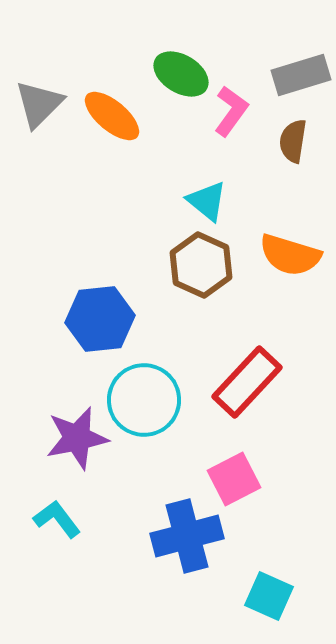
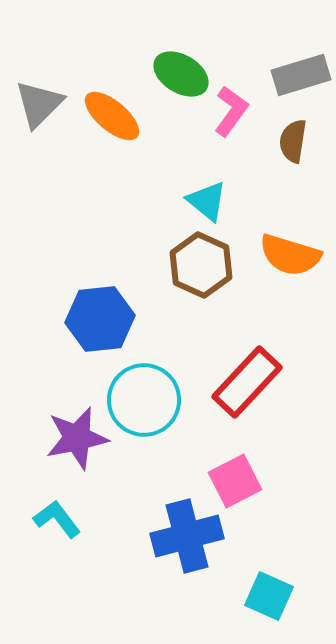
pink square: moved 1 px right, 2 px down
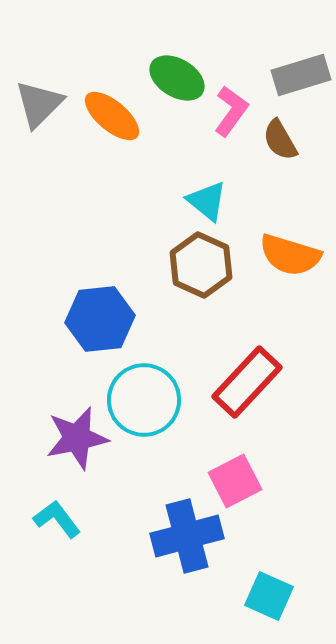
green ellipse: moved 4 px left, 4 px down
brown semicircle: moved 13 px left, 1 px up; rotated 39 degrees counterclockwise
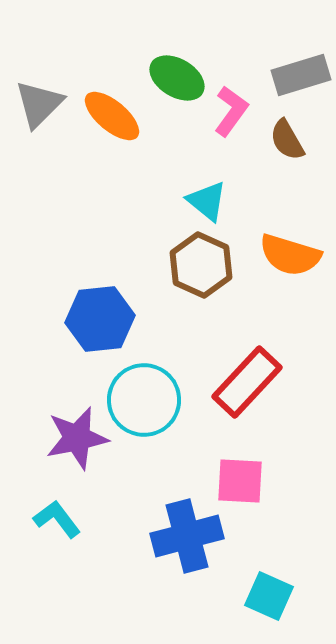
brown semicircle: moved 7 px right
pink square: moved 5 px right; rotated 30 degrees clockwise
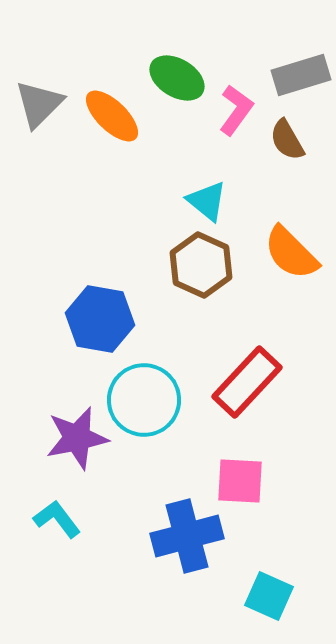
pink L-shape: moved 5 px right, 1 px up
orange ellipse: rotated 4 degrees clockwise
orange semicircle: moved 1 px right, 2 px up; rotated 28 degrees clockwise
blue hexagon: rotated 16 degrees clockwise
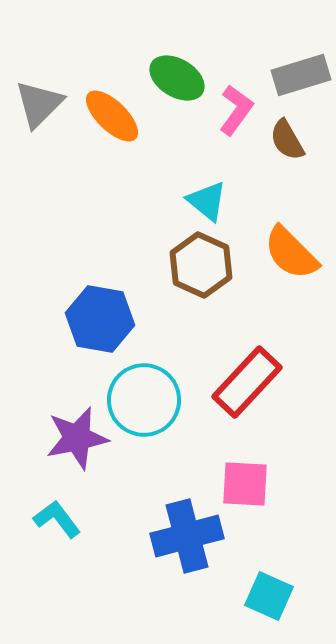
pink square: moved 5 px right, 3 px down
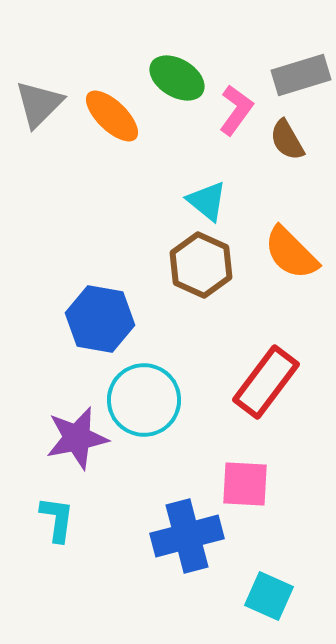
red rectangle: moved 19 px right; rotated 6 degrees counterclockwise
cyan L-shape: rotated 45 degrees clockwise
